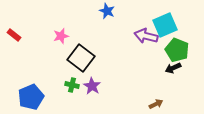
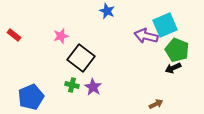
purple star: moved 1 px right, 1 px down
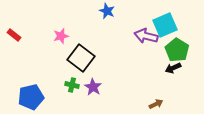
green pentagon: rotated 10 degrees clockwise
blue pentagon: rotated 10 degrees clockwise
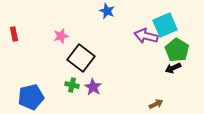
red rectangle: moved 1 px up; rotated 40 degrees clockwise
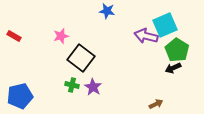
blue star: rotated 14 degrees counterclockwise
red rectangle: moved 2 px down; rotated 48 degrees counterclockwise
blue pentagon: moved 11 px left, 1 px up
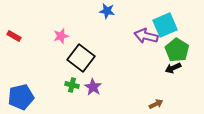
blue pentagon: moved 1 px right, 1 px down
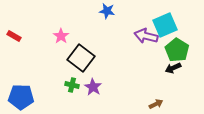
pink star: rotated 21 degrees counterclockwise
blue pentagon: rotated 15 degrees clockwise
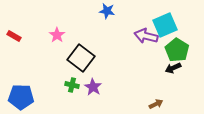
pink star: moved 4 px left, 1 px up
